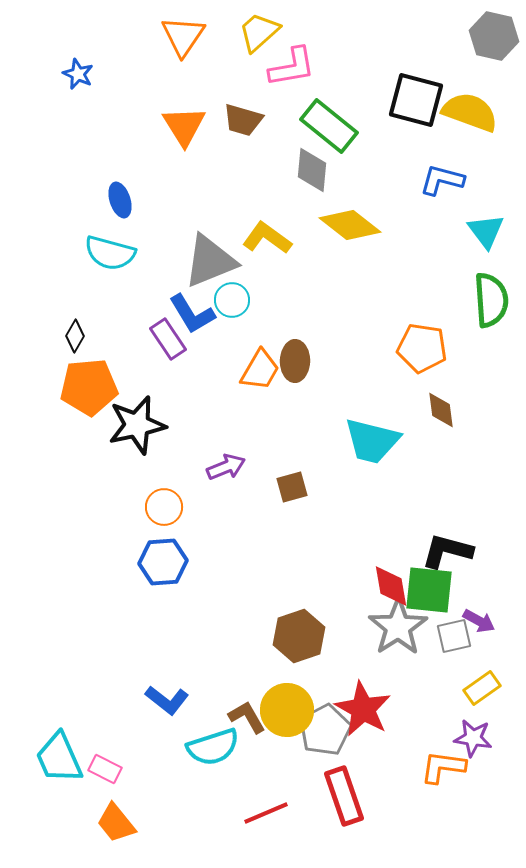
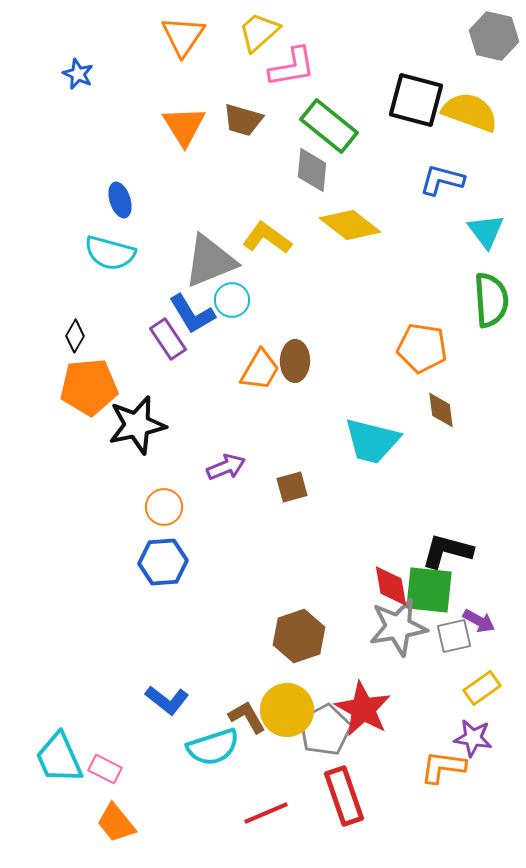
gray star at (398, 627): rotated 24 degrees clockwise
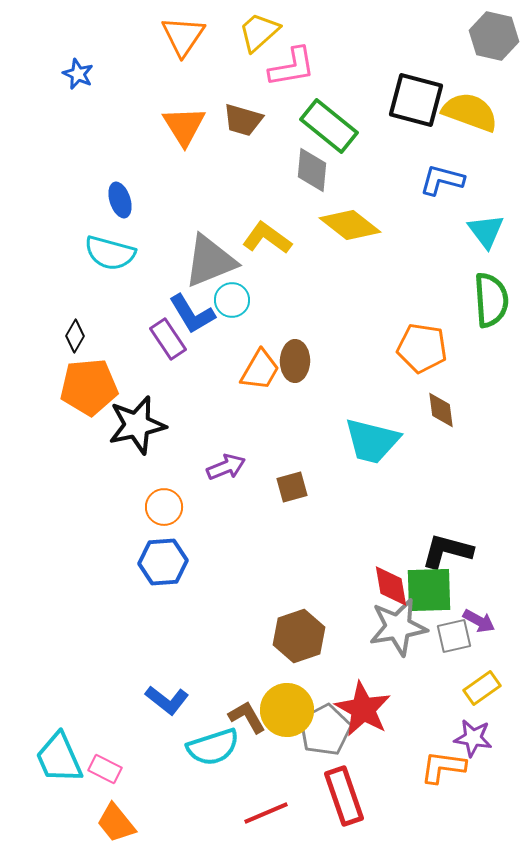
green square at (429, 590): rotated 8 degrees counterclockwise
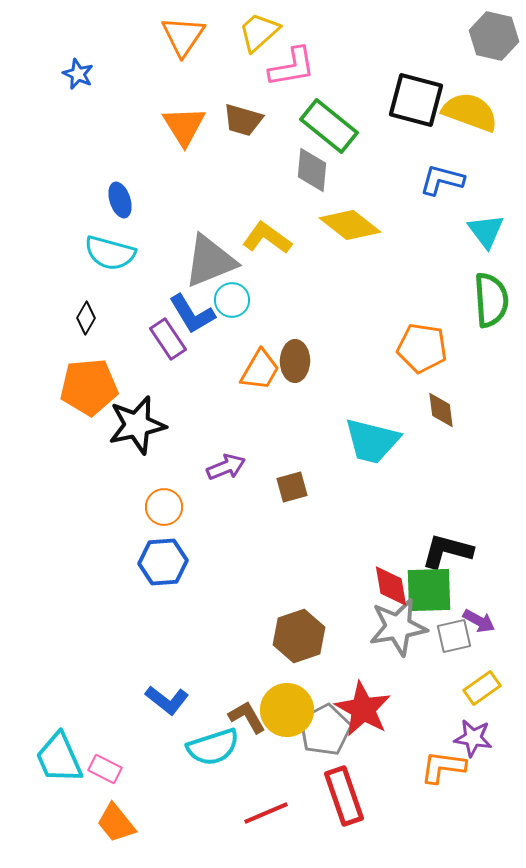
black diamond at (75, 336): moved 11 px right, 18 px up
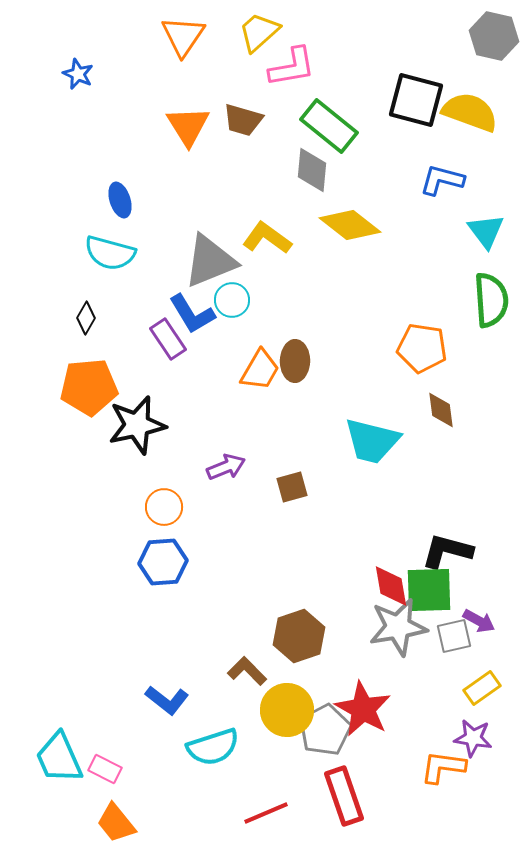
orange triangle at (184, 126): moved 4 px right
brown L-shape at (247, 717): moved 46 px up; rotated 15 degrees counterclockwise
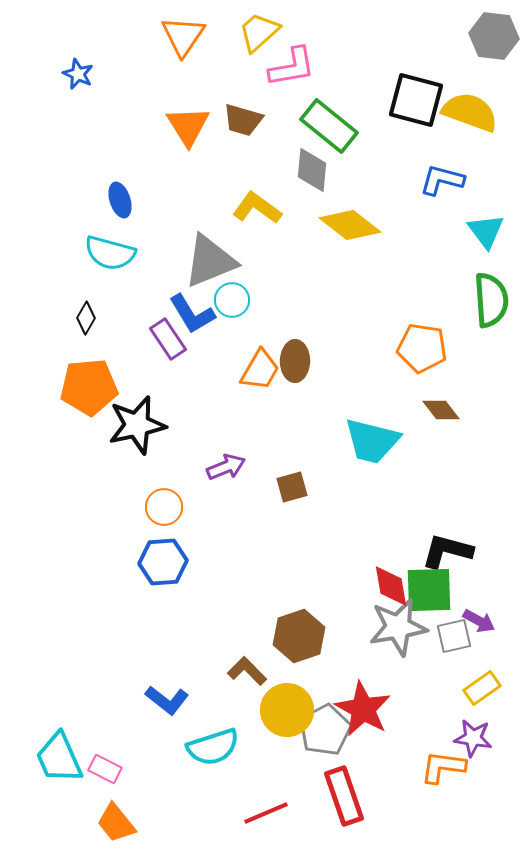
gray hexagon at (494, 36): rotated 6 degrees counterclockwise
yellow L-shape at (267, 238): moved 10 px left, 30 px up
brown diamond at (441, 410): rotated 30 degrees counterclockwise
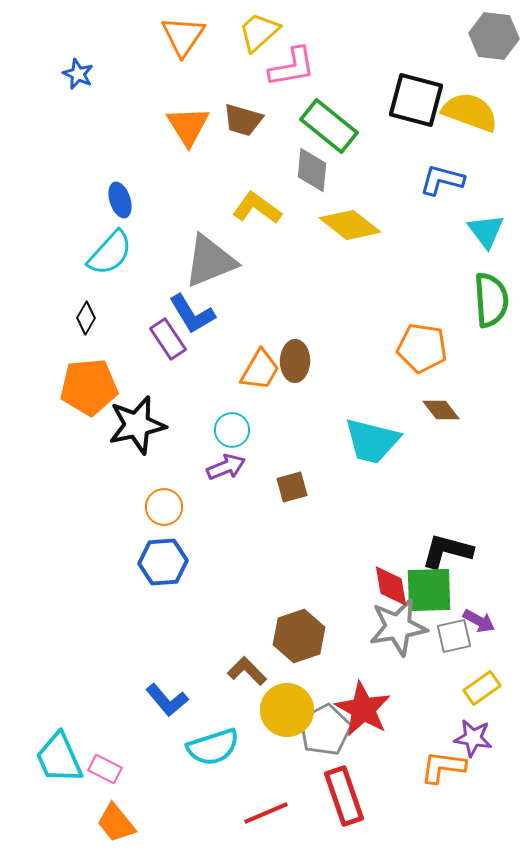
cyan semicircle at (110, 253): rotated 63 degrees counterclockwise
cyan circle at (232, 300): moved 130 px down
blue L-shape at (167, 700): rotated 12 degrees clockwise
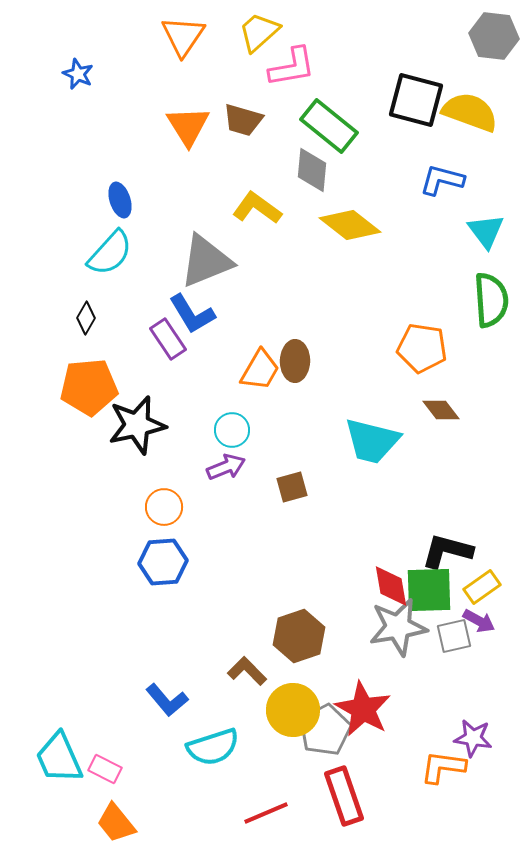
gray triangle at (210, 261): moved 4 px left
yellow rectangle at (482, 688): moved 101 px up
yellow circle at (287, 710): moved 6 px right
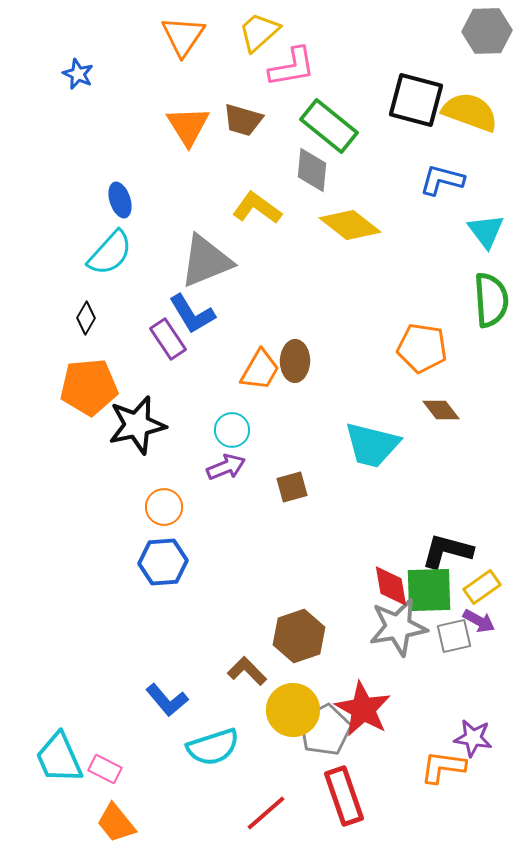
gray hexagon at (494, 36): moved 7 px left, 5 px up; rotated 9 degrees counterclockwise
cyan trapezoid at (372, 441): moved 4 px down
red line at (266, 813): rotated 18 degrees counterclockwise
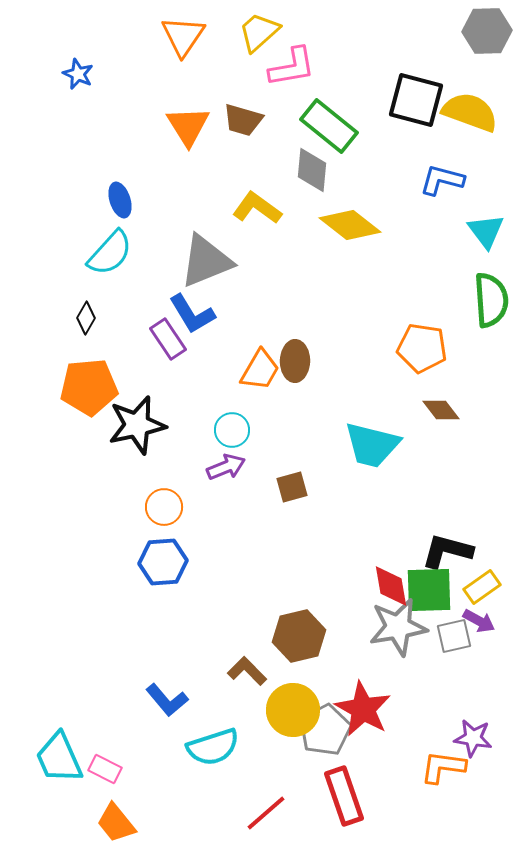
brown hexagon at (299, 636): rotated 6 degrees clockwise
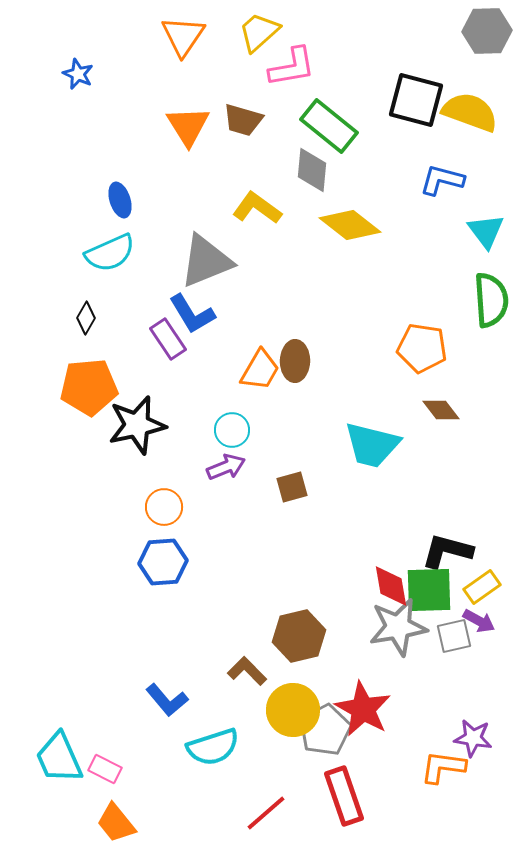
cyan semicircle at (110, 253): rotated 24 degrees clockwise
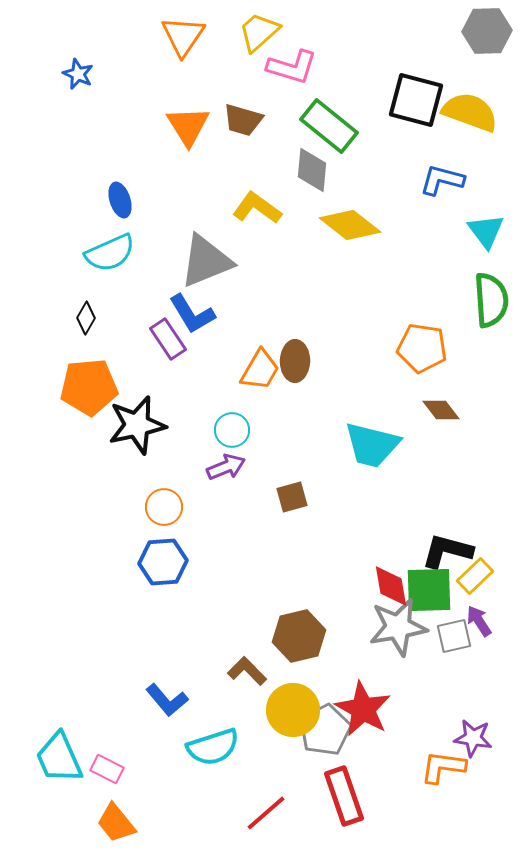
pink L-shape at (292, 67): rotated 27 degrees clockwise
brown square at (292, 487): moved 10 px down
yellow rectangle at (482, 587): moved 7 px left, 11 px up; rotated 9 degrees counterclockwise
purple arrow at (479, 621): rotated 152 degrees counterclockwise
pink rectangle at (105, 769): moved 2 px right
